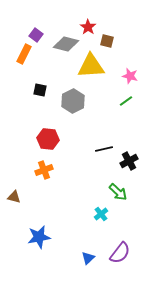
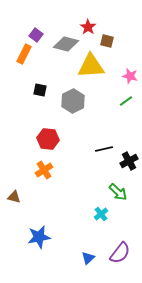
orange cross: rotated 12 degrees counterclockwise
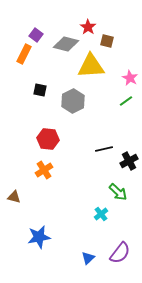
pink star: moved 2 px down; rotated 14 degrees clockwise
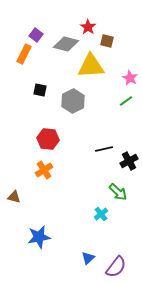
purple semicircle: moved 4 px left, 14 px down
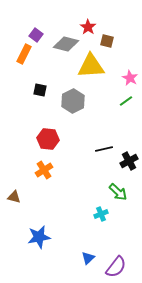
cyan cross: rotated 16 degrees clockwise
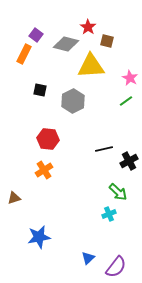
brown triangle: moved 1 px down; rotated 32 degrees counterclockwise
cyan cross: moved 8 px right
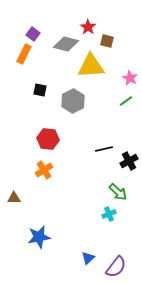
purple square: moved 3 px left, 1 px up
brown triangle: rotated 16 degrees clockwise
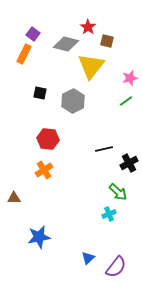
yellow triangle: rotated 48 degrees counterclockwise
pink star: rotated 28 degrees clockwise
black square: moved 3 px down
black cross: moved 2 px down
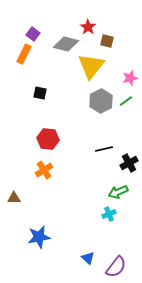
gray hexagon: moved 28 px right
green arrow: rotated 114 degrees clockwise
blue triangle: rotated 32 degrees counterclockwise
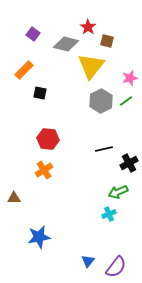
orange rectangle: moved 16 px down; rotated 18 degrees clockwise
blue triangle: moved 3 px down; rotated 24 degrees clockwise
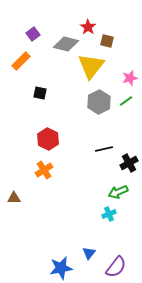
purple square: rotated 16 degrees clockwise
orange rectangle: moved 3 px left, 9 px up
gray hexagon: moved 2 px left, 1 px down
red hexagon: rotated 20 degrees clockwise
blue star: moved 22 px right, 31 px down
blue triangle: moved 1 px right, 8 px up
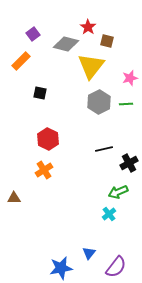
green line: moved 3 px down; rotated 32 degrees clockwise
cyan cross: rotated 16 degrees counterclockwise
